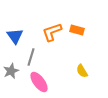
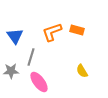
gray star: rotated 21 degrees clockwise
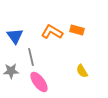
orange L-shape: rotated 50 degrees clockwise
gray line: rotated 30 degrees counterclockwise
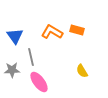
gray star: moved 1 px right, 1 px up
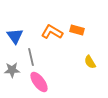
yellow semicircle: moved 8 px right, 9 px up
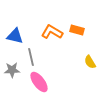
blue triangle: rotated 42 degrees counterclockwise
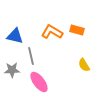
gray line: moved 1 px up
yellow semicircle: moved 6 px left, 3 px down
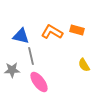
blue triangle: moved 6 px right
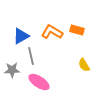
blue triangle: rotated 42 degrees counterclockwise
pink ellipse: rotated 20 degrees counterclockwise
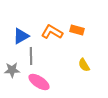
gray line: rotated 12 degrees clockwise
